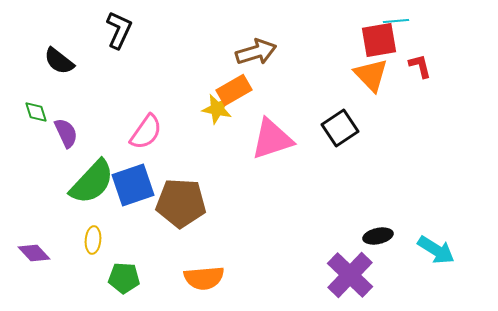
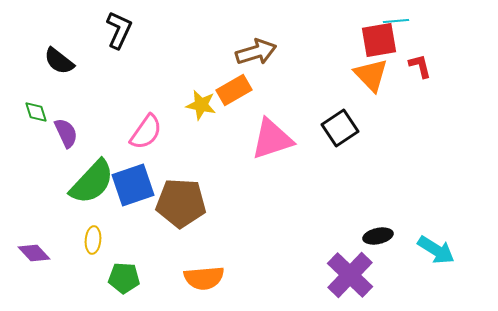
yellow star: moved 16 px left, 4 px up
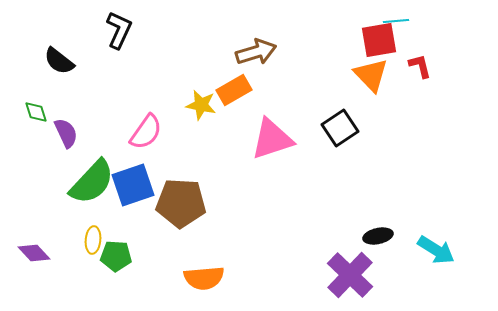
green pentagon: moved 8 px left, 22 px up
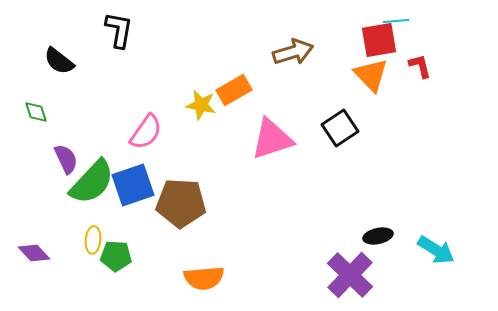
black L-shape: rotated 15 degrees counterclockwise
brown arrow: moved 37 px right
purple semicircle: moved 26 px down
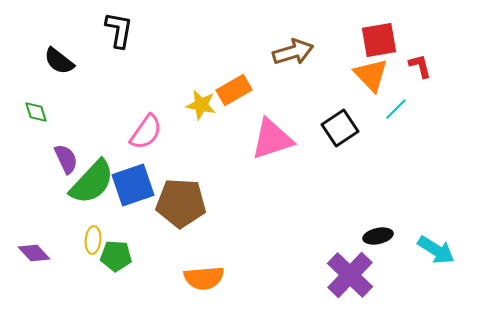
cyan line: moved 88 px down; rotated 40 degrees counterclockwise
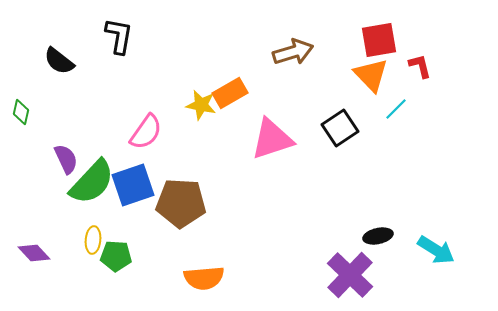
black L-shape: moved 6 px down
orange rectangle: moved 4 px left, 3 px down
green diamond: moved 15 px left; rotated 30 degrees clockwise
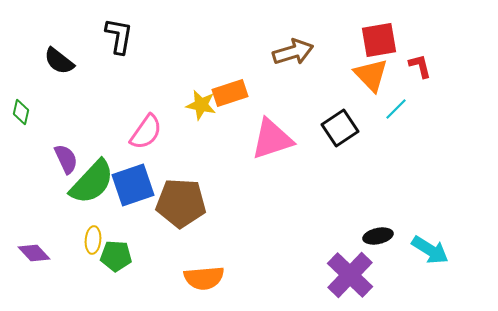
orange rectangle: rotated 12 degrees clockwise
cyan arrow: moved 6 px left
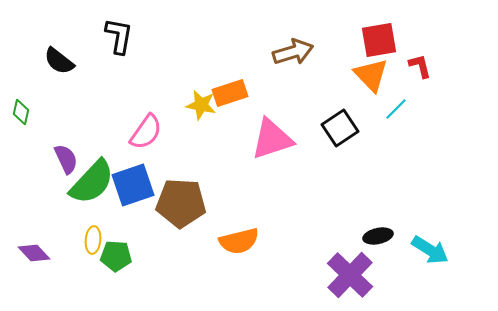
orange semicircle: moved 35 px right, 37 px up; rotated 9 degrees counterclockwise
